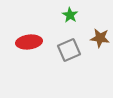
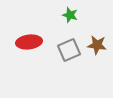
green star: rotated 14 degrees counterclockwise
brown star: moved 3 px left, 7 px down
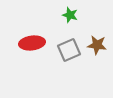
red ellipse: moved 3 px right, 1 px down
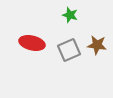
red ellipse: rotated 20 degrees clockwise
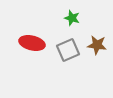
green star: moved 2 px right, 3 px down
gray square: moved 1 px left
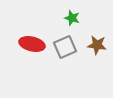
red ellipse: moved 1 px down
gray square: moved 3 px left, 3 px up
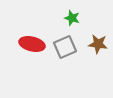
brown star: moved 1 px right, 1 px up
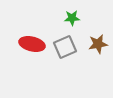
green star: rotated 21 degrees counterclockwise
brown star: rotated 18 degrees counterclockwise
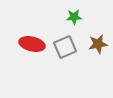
green star: moved 2 px right, 1 px up
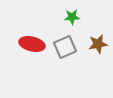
green star: moved 2 px left
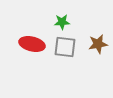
green star: moved 10 px left, 5 px down
gray square: rotated 30 degrees clockwise
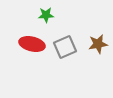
green star: moved 16 px left, 7 px up
gray square: rotated 30 degrees counterclockwise
